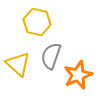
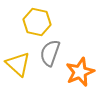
gray semicircle: moved 1 px left, 3 px up
orange star: moved 2 px right, 3 px up
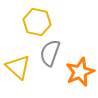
yellow triangle: moved 3 px down
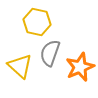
yellow triangle: moved 2 px right, 1 px up
orange star: moved 5 px up
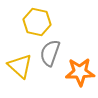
orange star: moved 5 px down; rotated 20 degrees clockwise
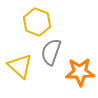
yellow hexagon: rotated 8 degrees clockwise
gray semicircle: moved 1 px right, 1 px up
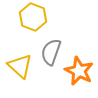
yellow hexagon: moved 4 px left, 5 px up
orange star: moved 1 px left, 1 px up; rotated 28 degrees clockwise
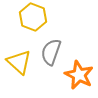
yellow triangle: moved 1 px left, 4 px up
orange star: moved 4 px down
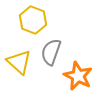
yellow hexagon: moved 3 px down
orange star: moved 1 px left, 1 px down
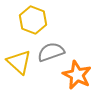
gray semicircle: rotated 52 degrees clockwise
orange star: moved 1 px left, 1 px up
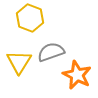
yellow hexagon: moved 3 px left, 2 px up
yellow triangle: rotated 20 degrees clockwise
